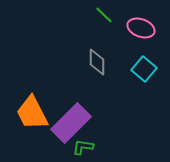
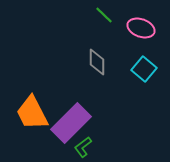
green L-shape: rotated 45 degrees counterclockwise
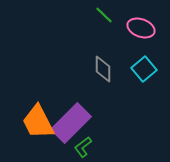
gray diamond: moved 6 px right, 7 px down
cyan square: rotated 10 degrees clockwise
orange trapezoid: moved 6 px right, 9 px down
